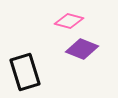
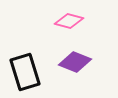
purple diamond: moved 7 px left, 13 px down
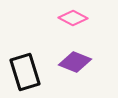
pink diamond: moved 4 px right, 3 px up; rotated 12 degrees clockwise
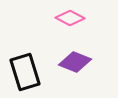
pink diamond: moved 3 px left
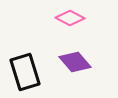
purple diamond: rotated 28 degrees clockwise
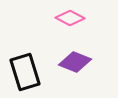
purple diamond: rotated 28 degrees counterclockwise
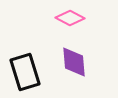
purple diamond: moved 1 px left; rotated 64 degrees clockwise
